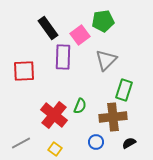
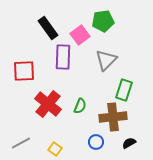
red cross: moved 6 px left, 11 px up
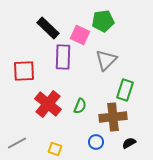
black rectangle: rotated 10 degrees counterclockwise
pink square: rotated 30 degrees counterclockwise
green rectangle: moved 1 px right
gray line: moved 4 px left
yellow square: rotated 16 degrees counterclockwise
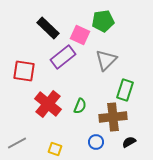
purple rectangle: rotated 50 degrees clockwise
red square: rotated 10 degrees clockwise
black semicircle: moved 1 px up
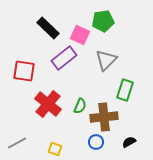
purple rectangle: moved 1 px right, 1 px down
brown cross: moved 9 px left
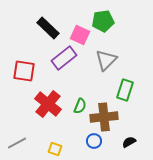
blue circle: moved 2 px left, 1 px up
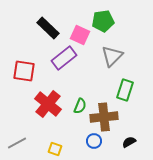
gray triangle: moved 6 px right, 4 px up
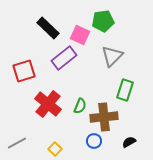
red square: rotated 25 degrees counterclockwise
yellow square: rotated 24 degrees clockwise
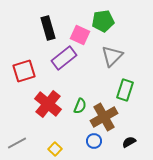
black rectangle: rotated 30 degrees clockwise
brown cross: rotated 24 degrees counterclockwise
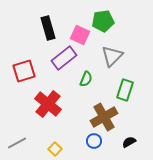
green semicircle: moved 6 px right, 27 px up
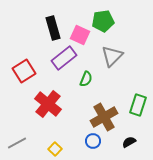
black rectangle: moved 5 px right
red square: rotated 15 degrees counterclockwise
green rectangle: moved 13 px right, 15 px down
blue circle: moved 1 px left
